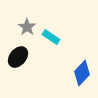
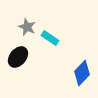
gray star: rotated 12 degrees counterclockwise
cyan rectangle: moved 1 px left, 1 px down
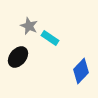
gray star: moved 2 px right, 1 px up
blue diamond: moved 1 px left, 2 px up
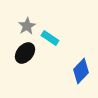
gray star: moved 2 px left; rotated 18 degrees clockwise
black ellipse: moved 7 px right, 4 px up
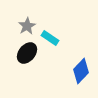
black ellipse: moved 2 px right
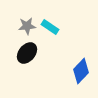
gray star: rotated 24 degrees clockwise
cyan rectangle: moved 11 px up
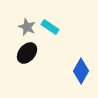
gray star: moved 1 px down; rotated 30 degrees clockwise
blue diamond: rotated 15 degrees counterclockwise
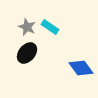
blue diamond: moved 3 px up; rotated 65 degrees counterclockwise
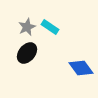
gray star: rotated 24 degrees clockwise
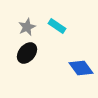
cyan rectangle: moved 7 px right, 1 px up
